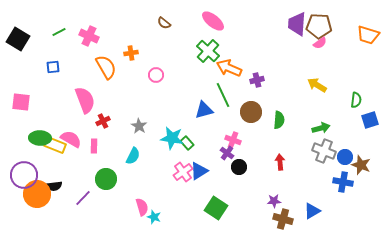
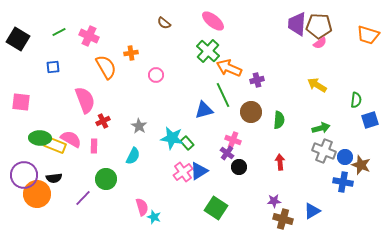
black semicircle at (54, 186): moved 8 px up
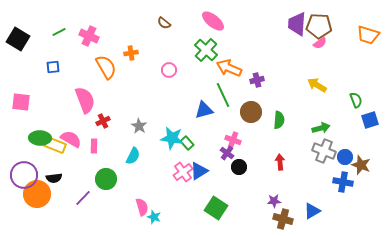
green cross at (208, 51): moved 2 px left, 1 px up
pink circle at (156, 75): moved 13 px right, 5 px up
green semicircle at (356, 100): rotated 28 degrees counterclockwise
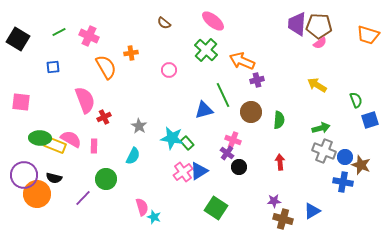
orange arrow at (229, 68): moved 13 px right, 7 px up
red cross at (103, 121): moved 1 px right, 4 px up
black semicircle at (54, 178): rotated 21 degrees clockwise
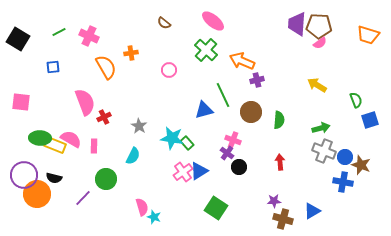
pink semicircle at (85, 100): moved 2 px down
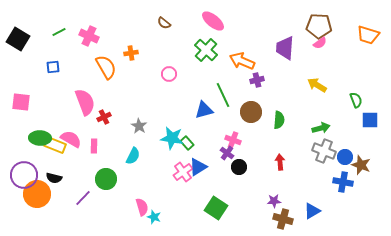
purple trapezoid at (297, 24): moved 12 px left, 24 px down
pink circle at (169, 70): moved 4 px down
blue square at (370, 120): rotated 18 degrees clockwise
blue triangle at (199, 171): moved 1 px left, 4 px up
